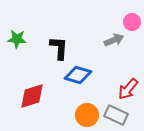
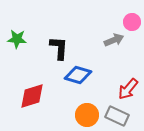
gray rectangle: moved 1 px right, 1 px down
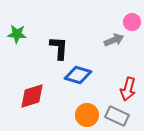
green star: moved 5 px up
red arrow: rotated 25 degrees counterclockwise
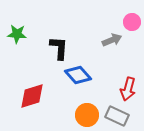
gray arrow: moved 2 px left
blue diamond: rotated 32 degrees clockwise
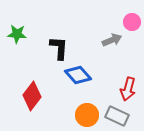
red diamond: rotated 36 degrees counterclockwise
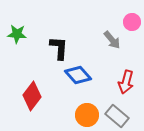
gray arrow: rotated 72 degrees clockwise
red arrow: moved 2 px left, 7 px up
gray rectangle: rotated 15 degrees clockwise
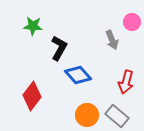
green star: moved 16 px right, 8 px up
gray arrow: rotated 18 degrees clockwise
black L-shape: rotated 25 degrees clockwise
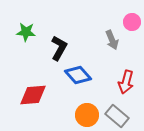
green star: moved 7 px left, 6 px down
red diamond: moved 1 px right, 1 px up; rotated 48 degrees clockwise
